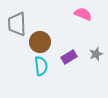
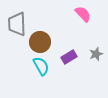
pink semicircle: rotated 24 degrees clockwise
cyan semicircle: rotated 24 degrees counterclockwise
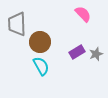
purple rectangle: moved 8 px right, 5 px up
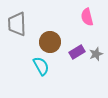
pink semicircle: moved 4 px right, 3 px down; rotated 150 degrees counterclockwise
brown circle: moved 10 px right
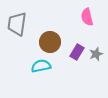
gray trapezoid: rotated 10 degrees clockwise
purple rectangle: rotated 28 degrees counterclockwise
cyan semicircle: rotated 72 degrees counterclockwise
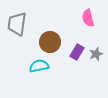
pink semicircle: moved 1 px right, 1 px down
cyan semicircle: moved 2 px left
